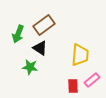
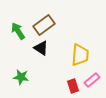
green arrow: moved 3 px up; rotated 126 degrees clockwise
black triangle: moved 1 px right
green star: moved 9 px left, 10 px down
red rectangle: rotated 16 degrees counterclockwise
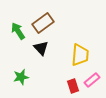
brown rectangle: moved 1 px left, 2 px up
black triangle: rotated 14 degrees clockwise
green star: rotated 21 degrees counterclockwise
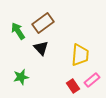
red rectangle: rotated 16 degrees counterclockwise
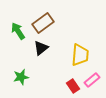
black triangle: rotated 35 degrees clockwise
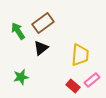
red rectangle: rotated 16 degrees counterclockwise
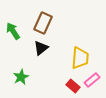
brown rectangle: rotated 30 degrees counterclockwise
green arrow: moved 5 px left
yellow trapezoid: moved 3 px down
green star: rotated 14 degrees counterclockwise
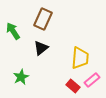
brown rectangle: moved 4 px up
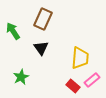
black triangle: rotated 28 degrees counterclockwise
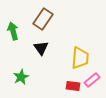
brown rectangle: rotated 10 degrees clockwise
green arrow: rotated 18 degrees clockwise
red rectangle: rotated 32 degrees counterclockwise
